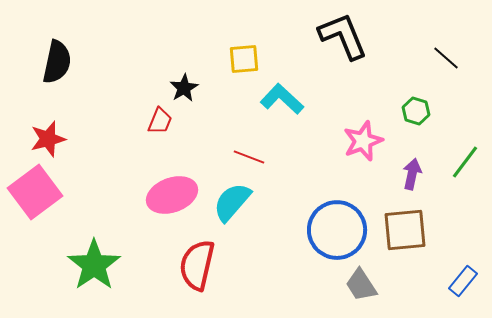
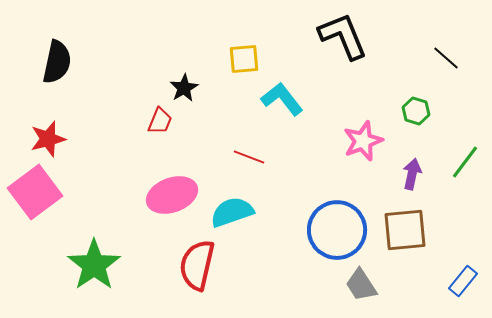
cyan L-shape: rotated 9 degrees clockwise
cyan semicircle: moved 10 px down; rotated 30 degrees clockwise
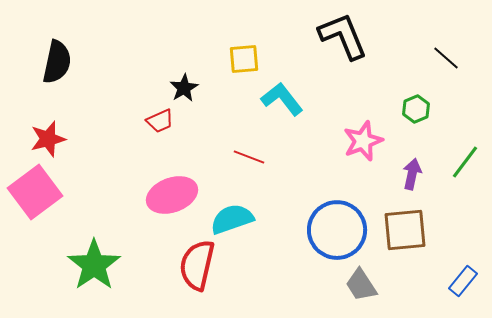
green hexagon: moved 2 px up; rotated 20 degrees clockwise
red trapezoid: rotated 44 degrees clockwise
cyan semicircle: moved 7 px down
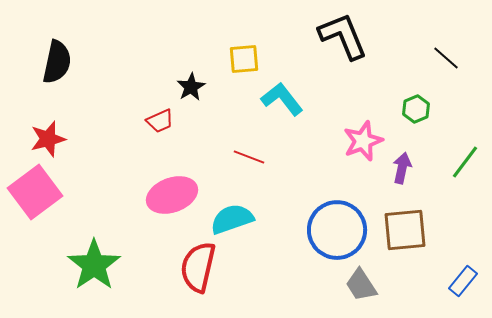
black star: moved 7 px right, 1 px up
purple arrow: moved 10 px left, 6 px up
red semicircle: moved 1 px right, 2 px down
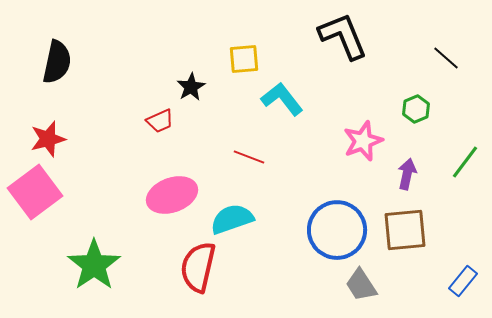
purple arrow: moved 5 px right, 6 px down
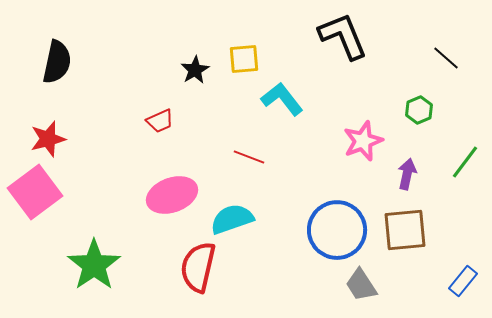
black star: moved 4 px right, 17 px up
green hexagon: moved 3 px right, 1 px down
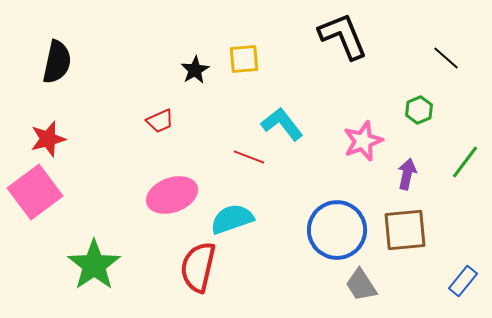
cyan L-shape: moved 25 px down
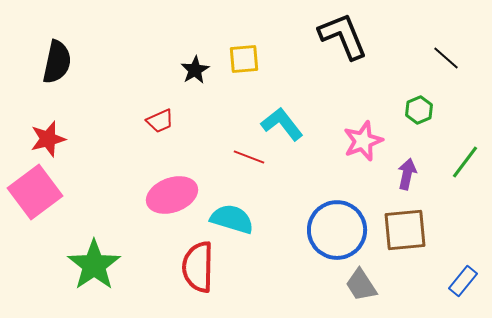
cyan semicircle: rotated 36 degrees clockwise
red semicircle: rotated 12 degrees counterclockwise
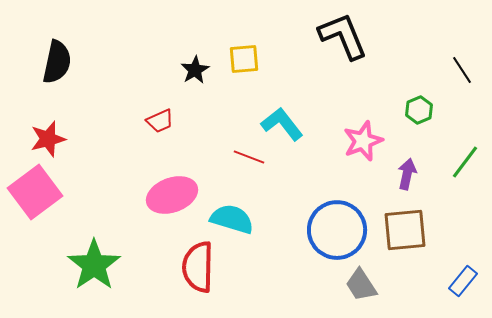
black line: moved 16 px right, 12 px down; rotated 16 degrees clockwise
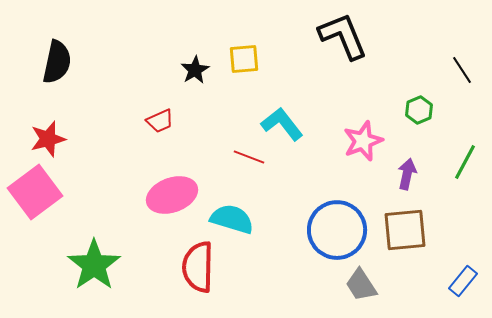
green line: rotated 9 degrees counterclockwise
